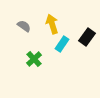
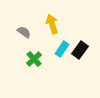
gray semicircle: moved 6 px down
black rectangle: moved 7 px left, 13 px down
cyan rectangle: moved 5 px down
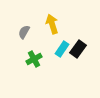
gray semicircle: rotated 96 degrees counterclockwise
black rectangle: moved 2 px left, 1 px up
green cross: rotated 14 degrees clockwise
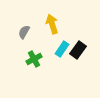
black rectangle: moved 1 px down
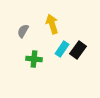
gray semicircle: moved 1 px left, 1 px up
green cross: rotated 35 degrees clockwise
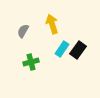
green cross: moved 3 px left, 3 px down; rotated 21 degrees counterclockwise
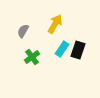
yellow arrow: moved 3 px right; rotated 48 degrees clockwise
black rectangle: rotated 18 degrees counterclockwise
green cross: moved 1 px right, 5 px up; rotated 21 degrees counterclockwise
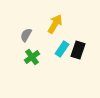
gray semicircle: moved 3 px right, 4 px down
